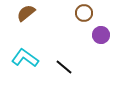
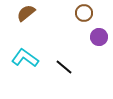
purple circle: moved 2 px left, 2 px down
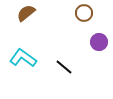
purple circle: moved 5 px down
cyan L-shape: moved 2 px left
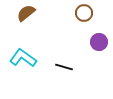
black line: rotated 24 degrees counterclockwise
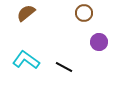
cyan L-shape: moved 3 px right, 2 px down
black line: rotated 12 degrees clockwise
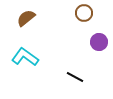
brown semicircle: moved 5 px down
cyan L-shape: moved 1 px left, 3 px up
black line: moved 11 px right, 10 px down
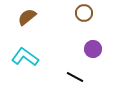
brown semicircle: moved 1 px right, 1 px up
purple circle: moved 6 px left, 7 px down
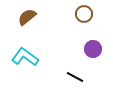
brown circle: moved 1 px down
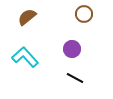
purple circle: moved 21 px left
cyan L-shape: rotated 12 degrees clockwise
black line: moved 1 px down
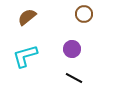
cyan L-shape: moved 1 px up; rotated 64 degrees counterclockwise
black line: moved 1 px left
